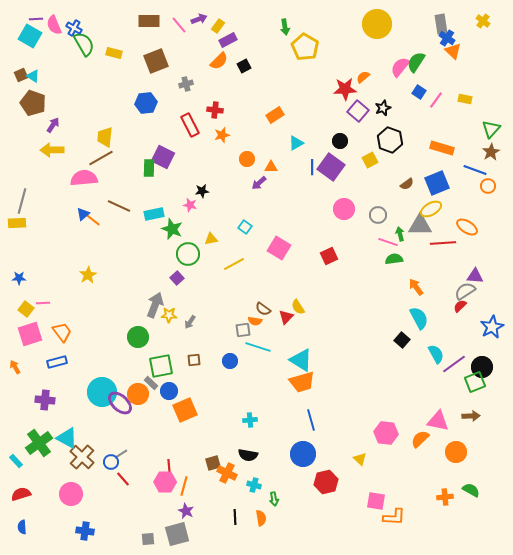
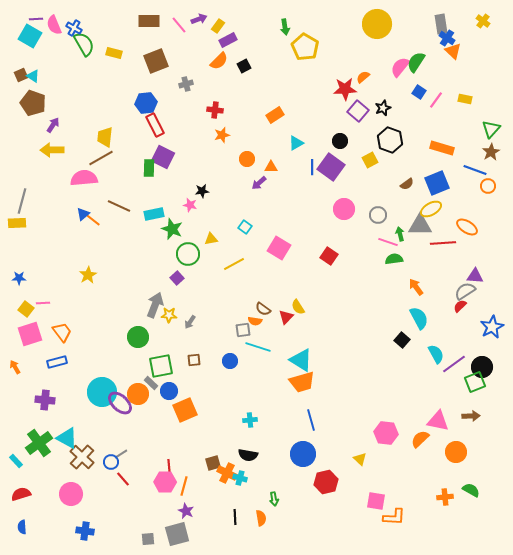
red rectangle at (190, 125): moved 35 px left
red square at (329, 256): rotated 30 degrees counterclockwise
cyan cross at (254, 485): moved 14 px left, 7 px up
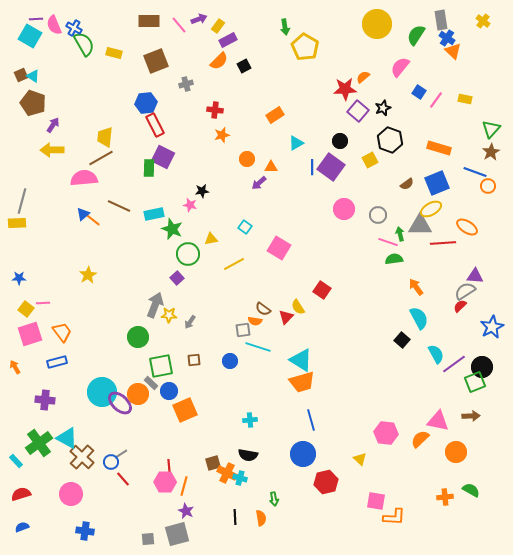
gray rectangle at (441, 24): moved 4 px up
green semicircle at (416, 62): moved 27 px up
orange rectangle at (442, 148): moved 3 px left
blue line at (475, 170): moved 2 px down
red square at (329, 256): moved 7 px left, 34 px down
blue semicircle at (22, 527): rotated 72 degrees clockwise
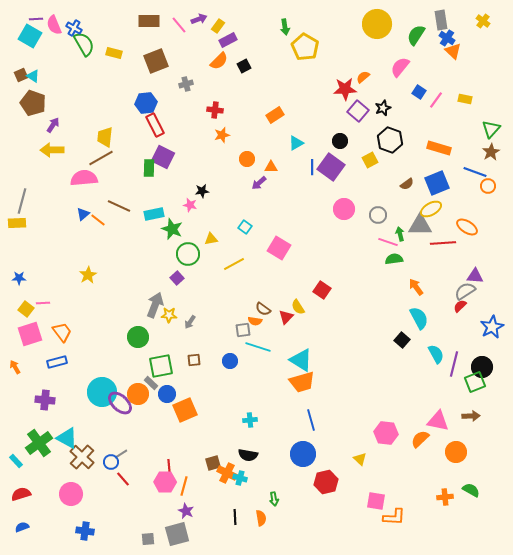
orange line at (93, 220): moved 5 px right
purple line at (454, 364): rotated 40 degrees counterclockwise
blue circle at (169, 391): moved 2 px left, 3 px down
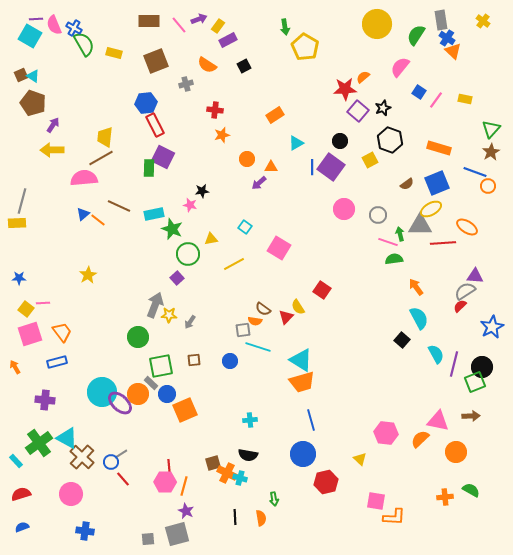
orange semicircle at (219, 61): moved 12 px left, 4 px down; rotated 78 degrees clockwise
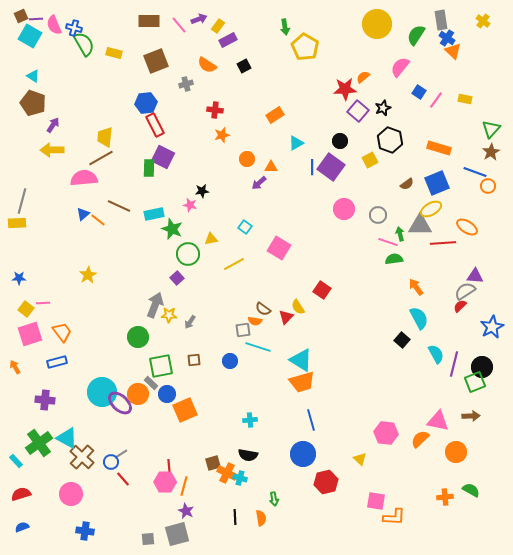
blue cross at (74, 28): rotated 14 degrees counterclockwise
brown square at (21, 75): moved 59 px up
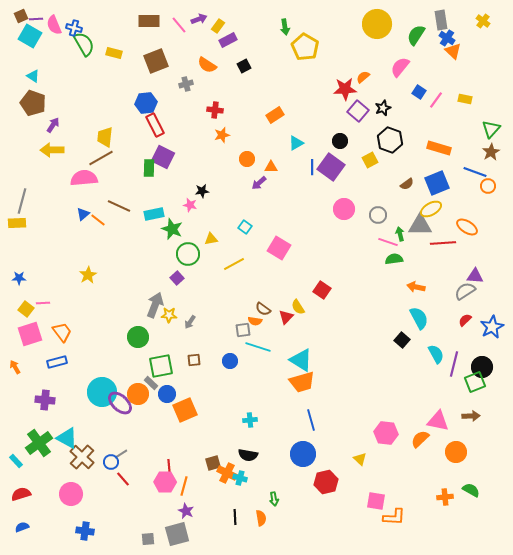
orange arrow at (416, 287): rotated 42 degrees counterclockwise
red semicircle at (460, 306): moved 5 px right, 14 px down
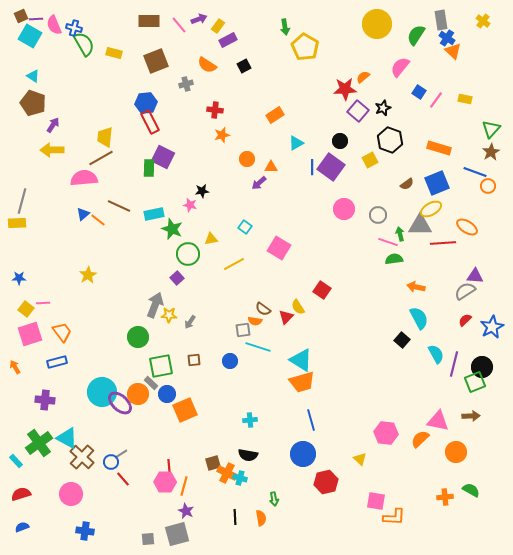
red rectangle at (155, 125): moved 5 px left, 3 px up
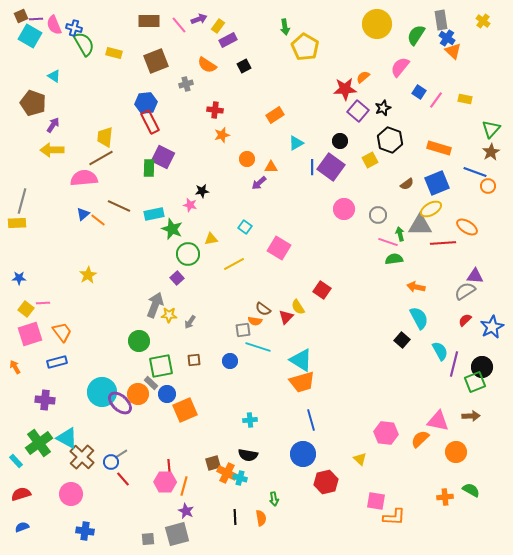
cyan triangle at (33, 76): moved 21 px right
green circle at (138, 337): moved 1 px right, 4 px down
cyan semicircle at (436, 354): moved 4 px right, 3 px up
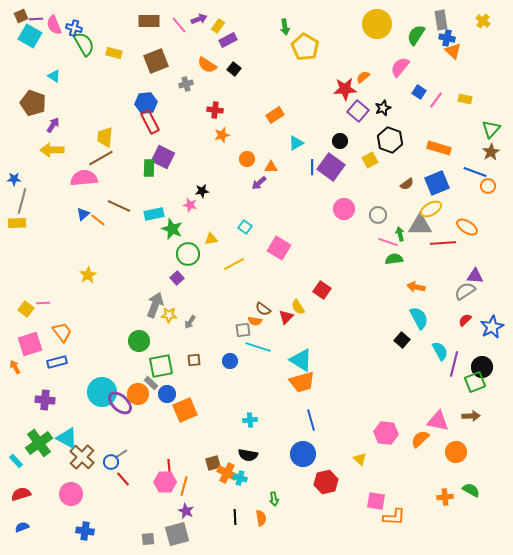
blue cross at (447, 38): rotated 21 degrees counterclockwise
black square at (244, 66): moved 10 px left, 3 px down; rotated 24 degrees counterclockwise
blue star at (19, 278): moved 5 px left, 99 px up
pink square at (30, 334): moved 10 px down
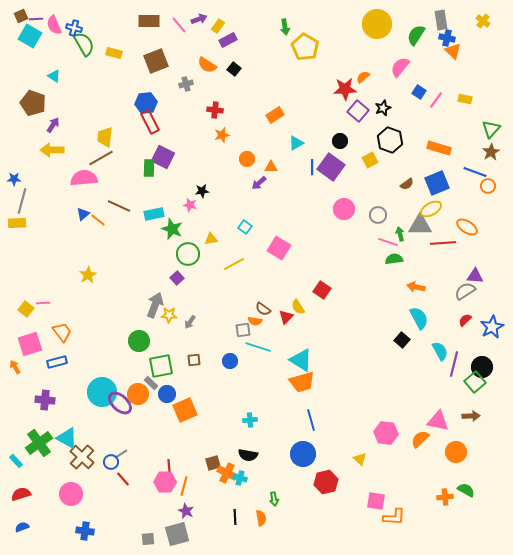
green square at (475, 382): rotated 20 degrees counterclockwise
green semicircle at (471, 490): moved 5 px left
